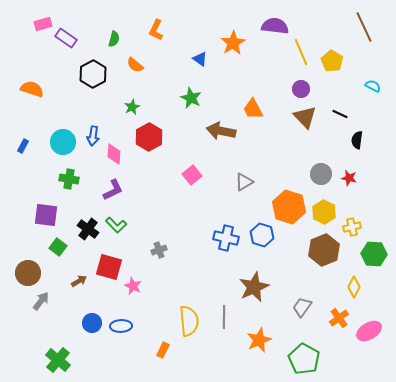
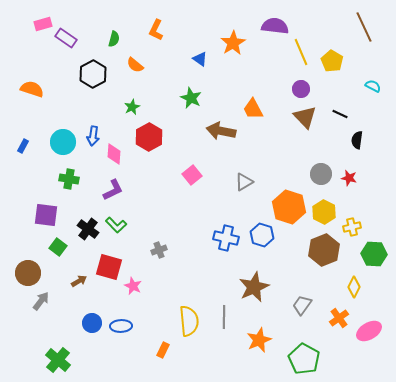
gray trapezoid at (302, 307): moved 2 px up
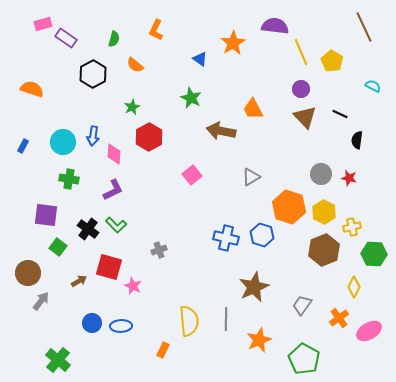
gray triangle at (244, 182): moved 7 px right, 5 px up
gray line at (224, 317): moved 2 px right, 2 px down
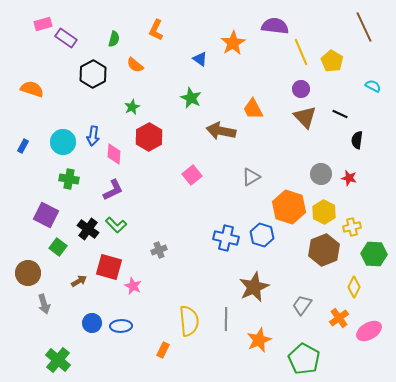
purple square at (46, 215): rotated 20 degrees clockwise
gray arrow at (41, 301): moved 3 px right, 3 px down; rotated 126 degrees clockwise
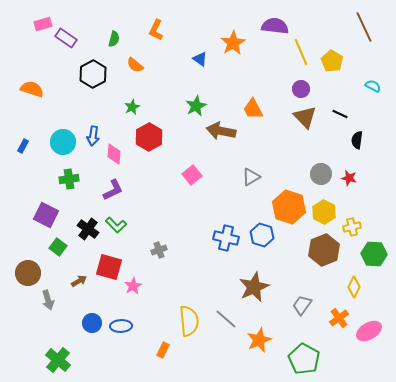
green star at (191, 98): moved 5 px right, 8 px down; rotated 20 degrees clockwise
green cross at (69, 179): rotated 18 degrees counterclockwise
pink star at (133, 286): rotated 18 degrees clockwise
gray arrow at (44, 304): moved 4 px right, 4 px up
gray line at (226, 319): rotated 50 degrees counterclockwise
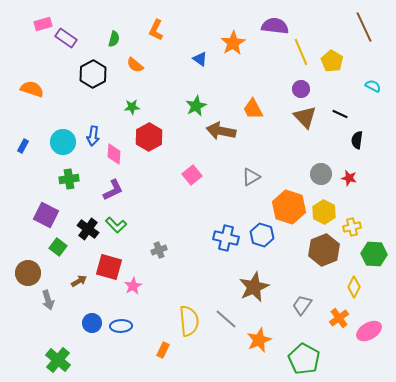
green star at (132, 107): rotated 21 degrees clockwise
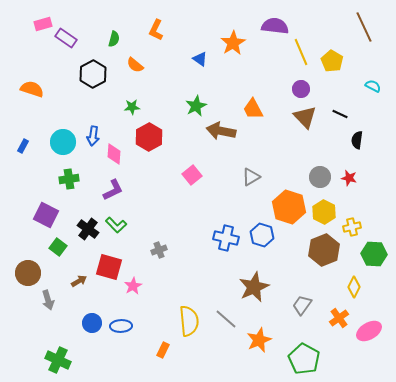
gray circle at (321, 174): moved 1 px left, 3 px down
green cross at (58, 360): rotated 15 degrees counterclockwise
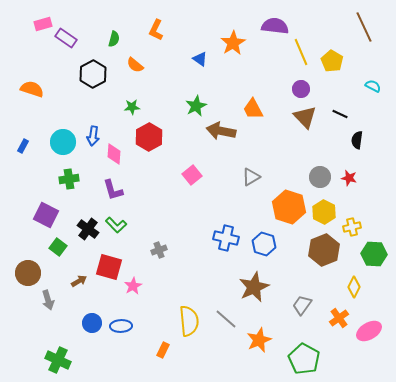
purple L-shape at (113, 190): rotated 100 degrees clockwise
blue hexagon at (262, 235): moved 2 px right, 9 px down
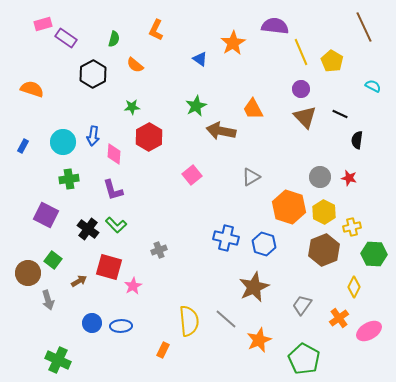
green square at (58, 247): moved 5 px left, 13 px down
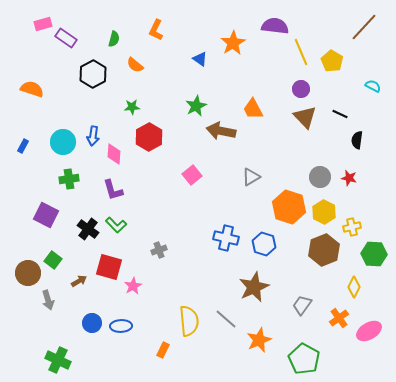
brown line at (364, 27): rotated 68 degrees clockwise
